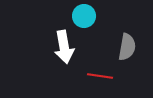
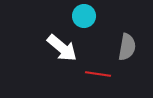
white arrow: moved 2 px left, 1 px down; rotated 40 degrees counterclockwise
red line: moved 2 px left, 2 px up
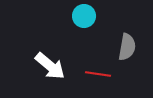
white arrow: moved 12 px left, 18 px down
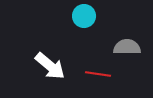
gray semicircle: rotated 100 degrees counterclockwise
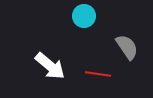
gray semicircle: rotated 56 degrees clockwise
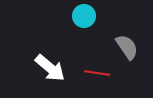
white arrow: moved 2 px down
red line: moved 1 px left, 1 px up
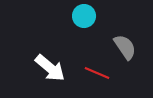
gray semicircle: moved 2 px left
red line: rotated 15 degrees clockwise
